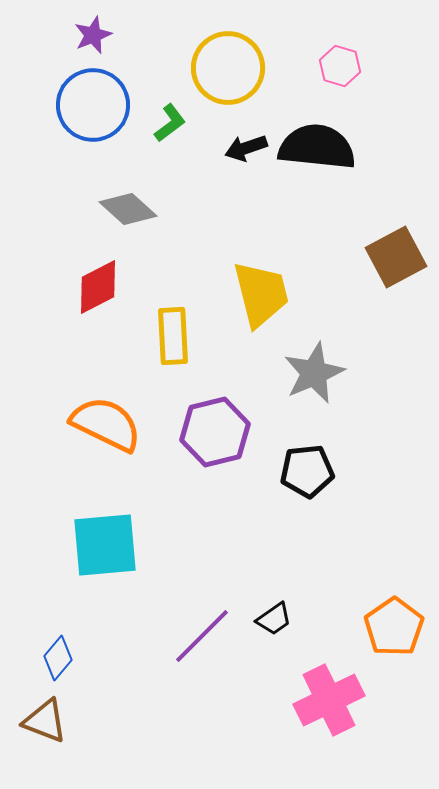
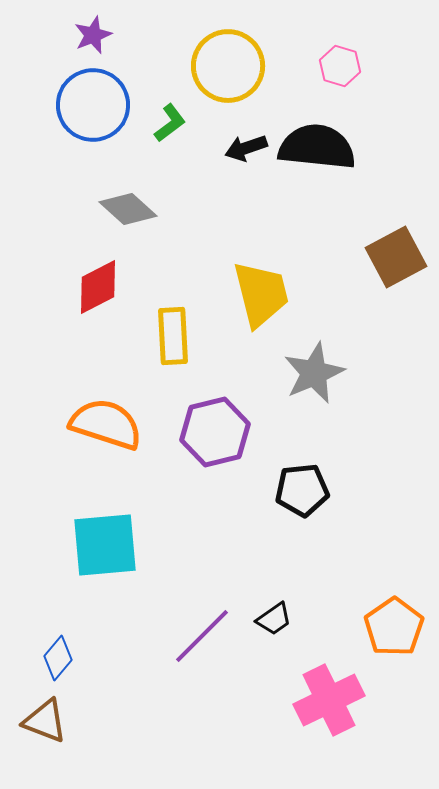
yellow circle: moved 2 px up
orange semicircle: rotated 8 degrees counterclockwise
black pentagon: moved 5 px left, 19 px down
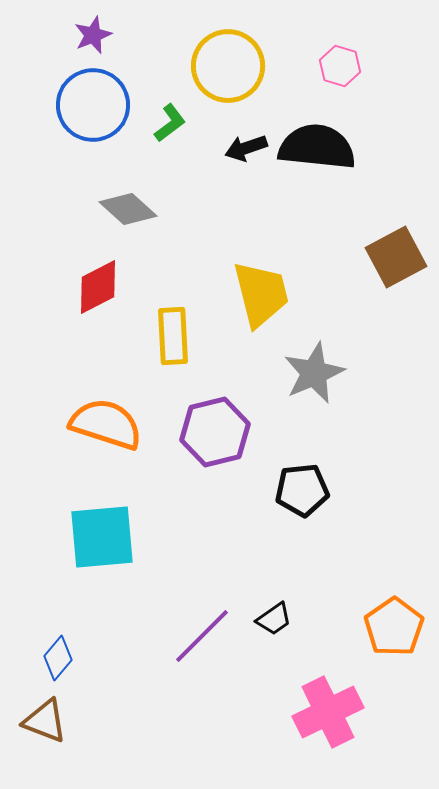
cyan square: moved 3 px left, 8 px up
pink cross: moved 1 px left, 12 px down
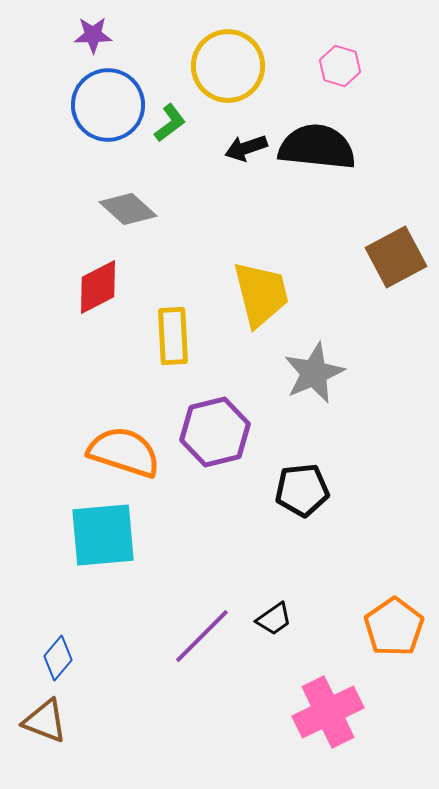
purple star: rotated 21 degrees clockwise
blue circle: moved 15 px right
orange semicircle: moved 18 px right, 28 px down
cyan square: moved 1 px right, 2 px up
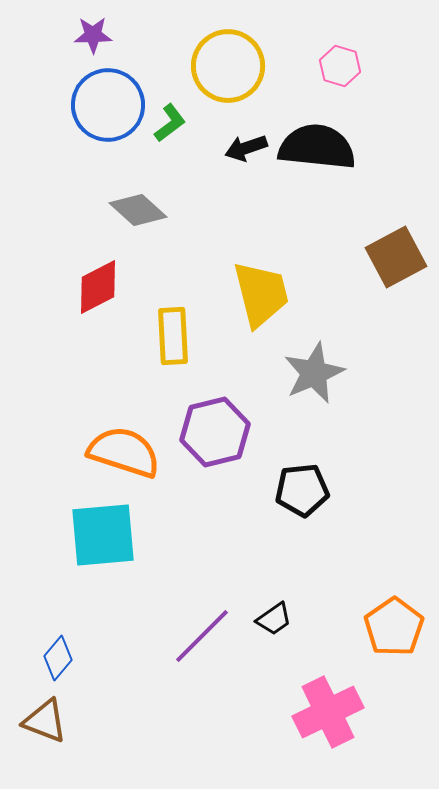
gray diamond: moved 10 px right, 1 px down
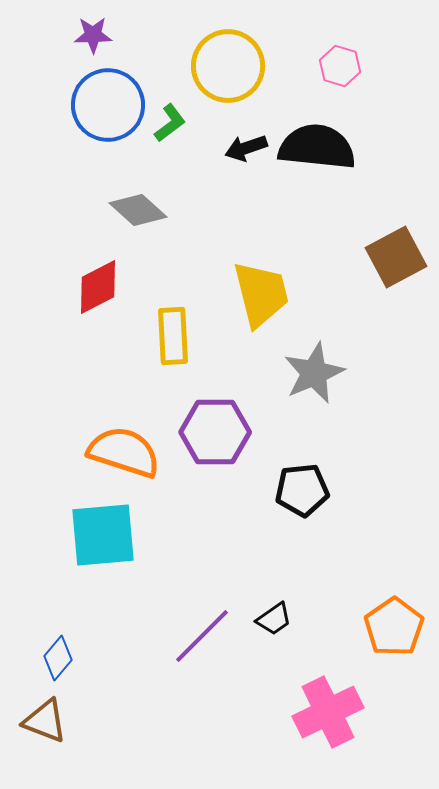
purple hexagon: rotated 14 degrees clockwise
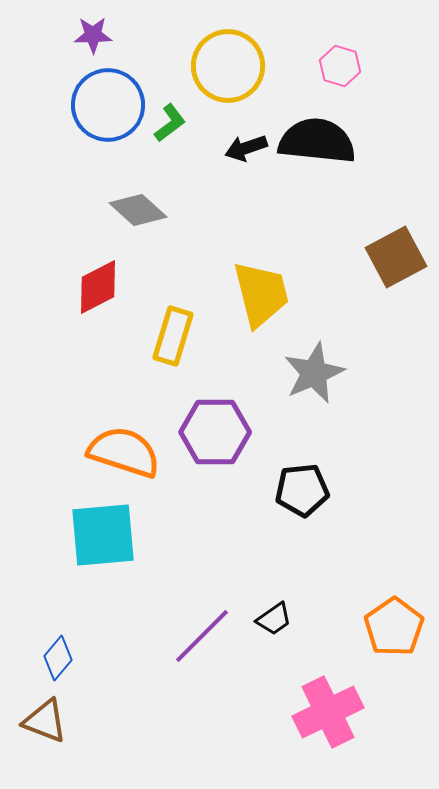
black semicircle: moved 6 px up
yellow rectangle: rotated 20 degrees clockwise
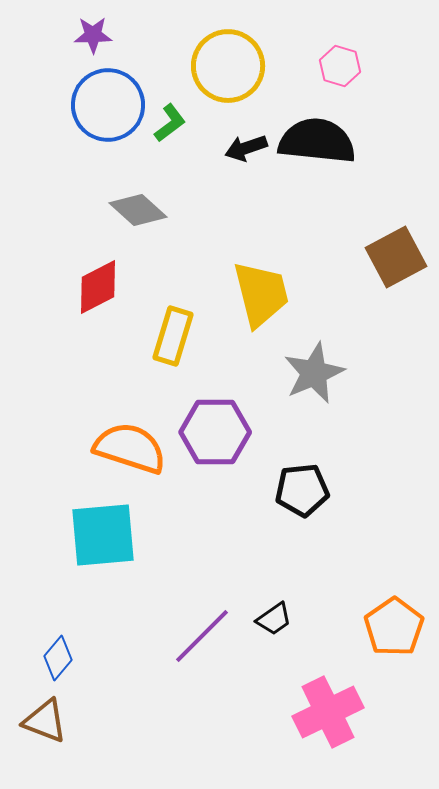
orange semicircle: moved 6 px right, 4 px up
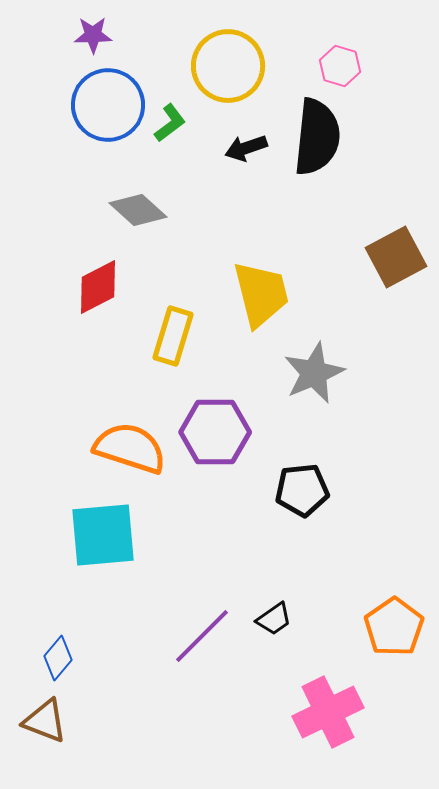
black semicircle: moved 4 px up; rotated 90 degrees clockwise
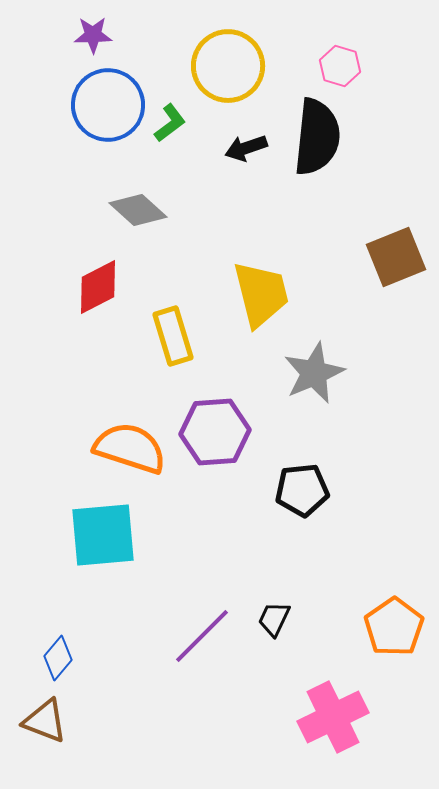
brown square: rotated 6 degrees clockwise
yellow rectangle: rotated 34 degrees counterclockwise
purple hexagon: rotated 4 degrees counterclockwise
black trapezoid: rotated 150 degrees clockwise
pink cross: moved 5 px right, 5 px down
